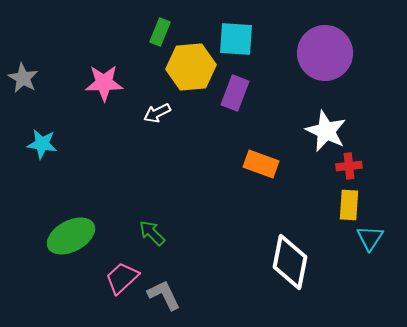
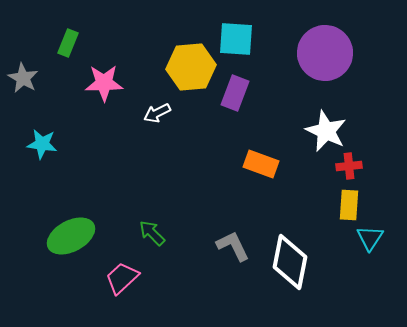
green rectangle: moved 92 px left, 11 px down
gray L-shape: moved 69 px right, 49 px up
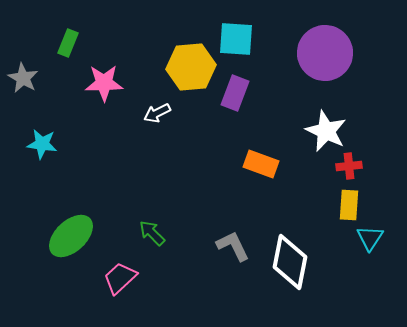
green ellipse: rotated 15 degrees counterclockwise
pink trapezoid: moved 2 px left
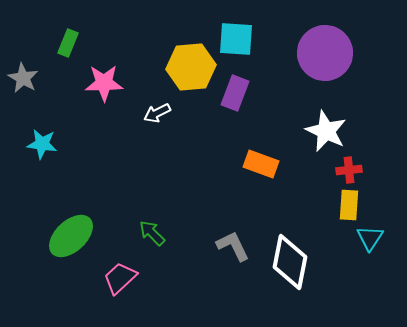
red cross: moved 4 px down
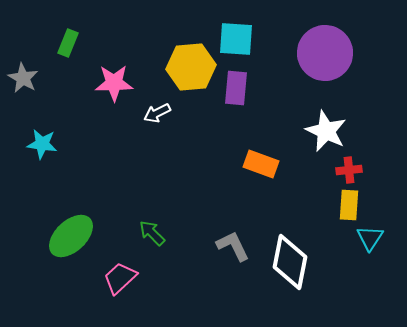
pink star: moved 10 px right
purple rectangle: moved 1 px right, 5 px up; rotated 16 degrees counterclockwise
